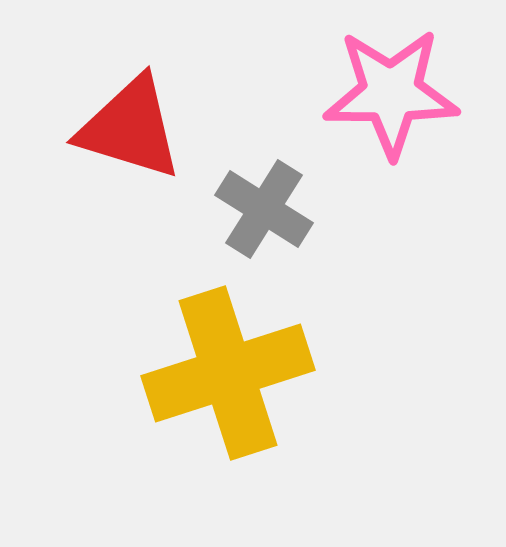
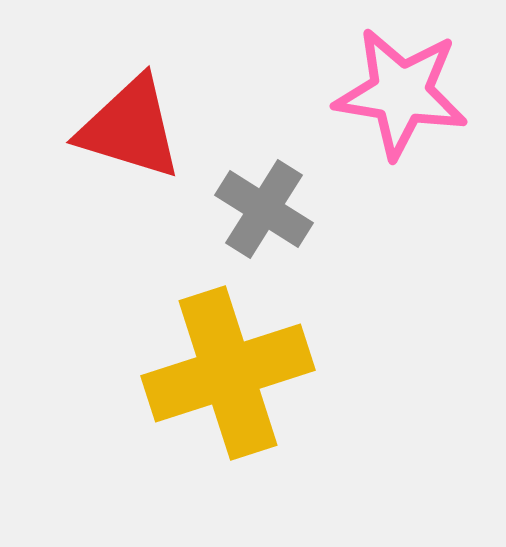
pink star: moved 10 px right; rotated 9 degrees clockwise
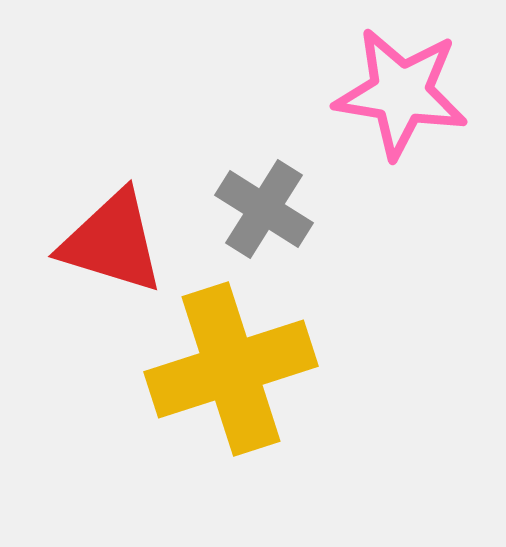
red triangle: moved 18 px left, 114 px down
yellow cross: moved 3 px right, 4 px up
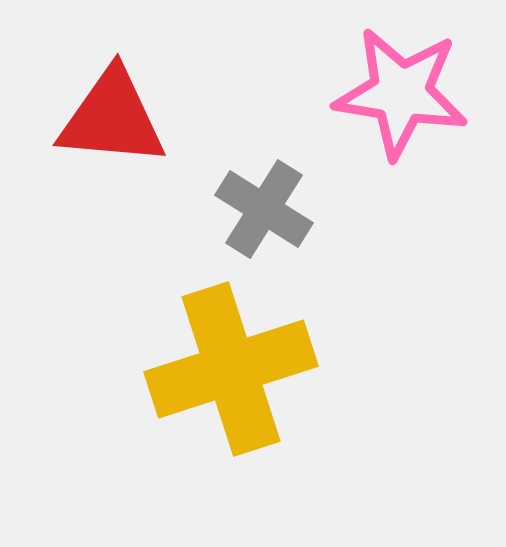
red triangle: moved 124 px up; rotated 12 degrees counterclockwise
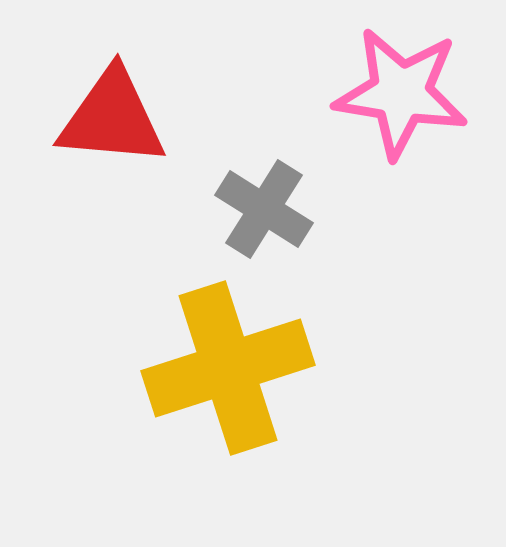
yellow cross: moved 3 px left, 1 px up
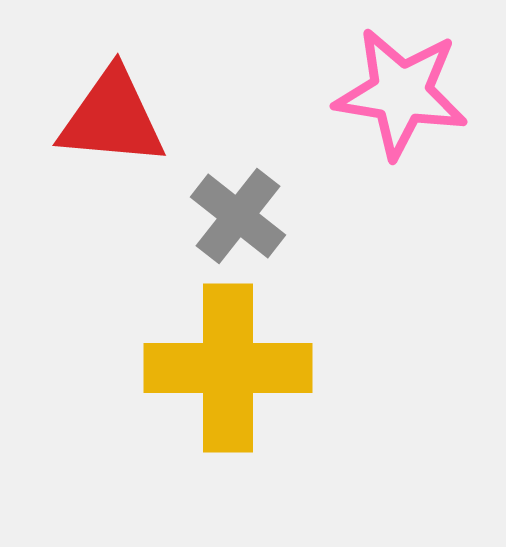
gray cross: moved 26 px left, 7 px down; rotated 6 degrees clockwise
yellow cross: rotated 18 degrees clockwise
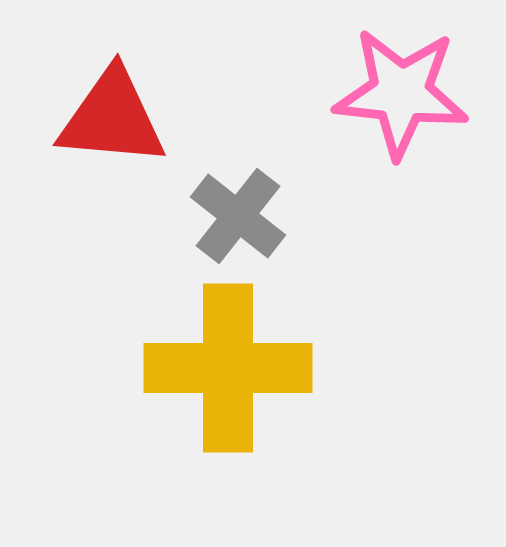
pink star: rotated 3 degrees counterclockwise
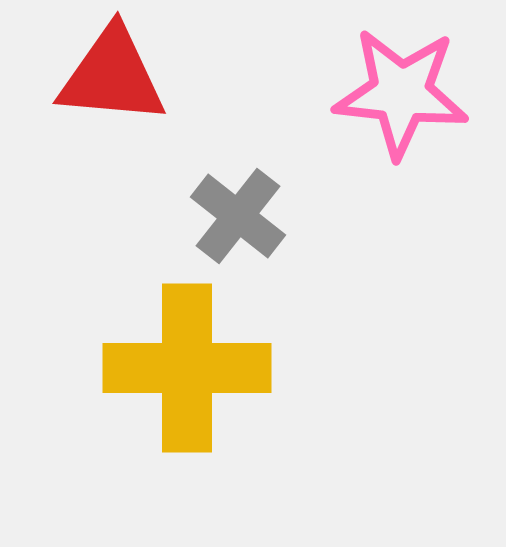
red triangle: moved 42 px up
yellow cross: moved 41 px left
